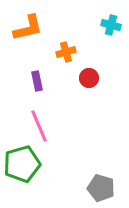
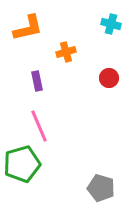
cyan cross: moved 1 px up
red circle: moved 20 px right
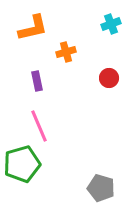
cyan cross: rotated 36 degrees counterclockwise
orange L-shape: moved 5 px right
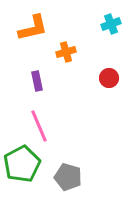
green pentagon: rotated 12 degrees counterclockwise
gray pentagon: moved 33 px left, 11 px up
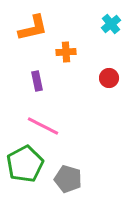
cyan cross: rotated 18 degrees counterclockwise
orange cross: rotated 12 degrees clockwise
pink line: moved 4 px right; rotated 40 degrees counterclockwise
green pentagon: moved 3 px right
gray pentagon: moved 2 px down
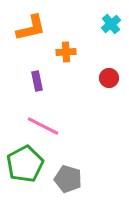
orange L-shape: moved 2 px left
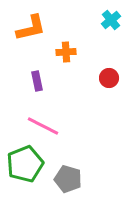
cyan cross: moved 4 px up
green pentagon: rotated 6 degrees clockwise
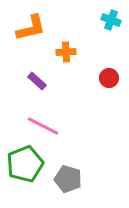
cyan cross: rotated 30 degrees counterclockwise
purple rectangle: rotated 36 degrees counterclockwise
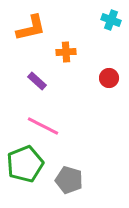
gray pentagon: moved 1 px right, 1 px down
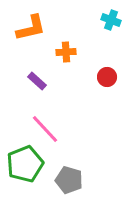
red circle: moved 2 px left, 1 px up
pink line: moved 2 px right, 3 px down; rotated 20 degrees clockwise
